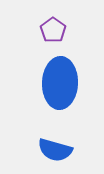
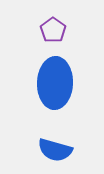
blue ellipse: moved 5 px left
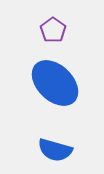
blue ellipse: rotated 48 degrees counterclockwise
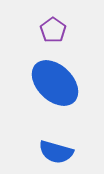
blue semicircle: moved 1 px right, 2 px down
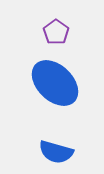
purple pentagon: moved 3 px right, 2 px down
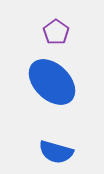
blue ellipse: moved 3 px left, 1 px up
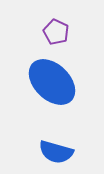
purple pentagon: rotated 10 degrees counterclockwise
